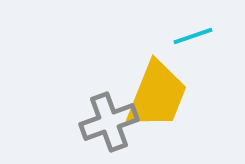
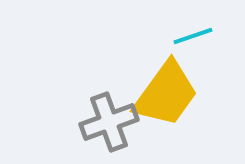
yellow trapezoid: moved 9 px right, 1 px up; rotated 14 degrees clockwise
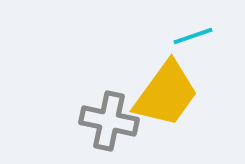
gray cross: moved 1 px up; rotated 32 degrees clockwise
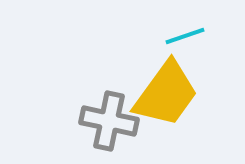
cyan line: moved 8 px left
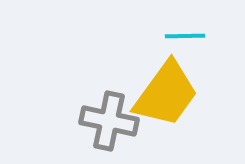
cyan line: rotated 18 degrees clockwise
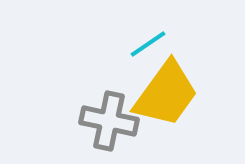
cyan line: moved 37 px left, 8 px down; rotated 33 degrees counterclockwise
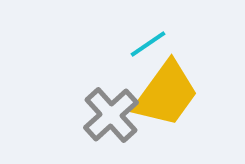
gray cross: moved 2 px right, 6 px up; rotated 36 degrees clockwise
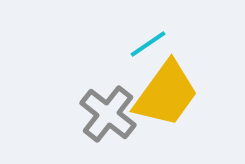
gray cross: moved 3 px left, 1 px up; rotated 10 degrees counterclockwise
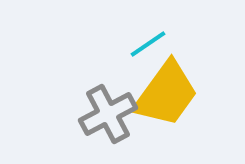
gray cross: rotated 24 degrees clockwise
